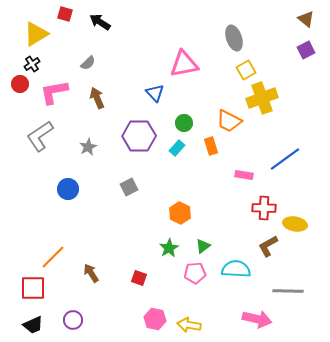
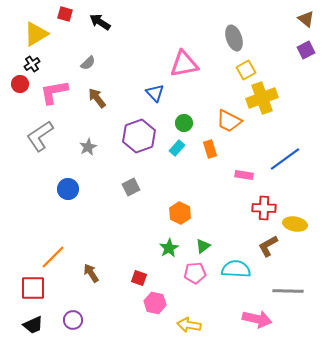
brown arrow at (97, 98): rotated 15 degrees counterclockwise
purple hexagon at (139, 136): rotated 20 degrees counterclockwise
orange rectangle at (211, 146): moved 1 px left, 3 px down
gray square at (129, 187): moved 2 px right
pink hexagon at (155, 319): moved 16 px up
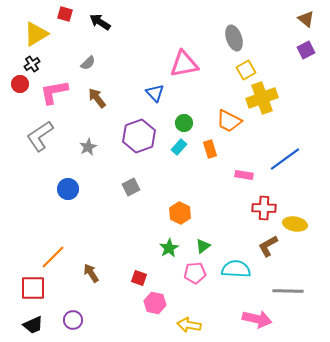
cyan rectangle at (177, 148): moved 2 px right, 1 px up
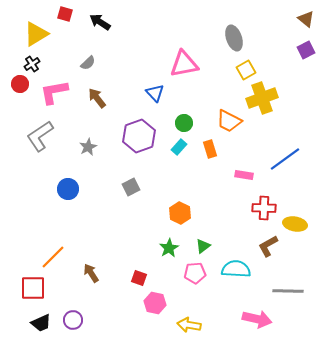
black trapezoid at (33, 325): moved 8 px right, 2 px up
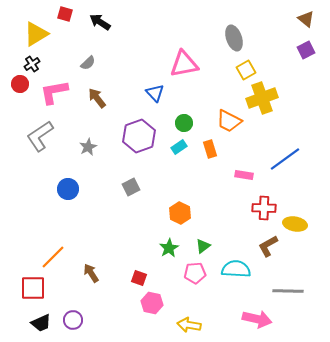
cyan rectangle at (179, 147): rotated 14 degrees clockwise
pink hexagon at (155, 303): moved 3 px left
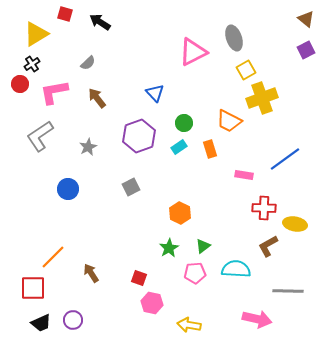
pink triangle at (184, 64): moved 9 px right, 12 px up; rotated 16 degrees counterclockwise
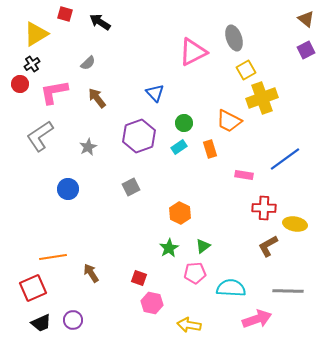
orange line at (53, 257): rotated 36 degrees clockwise
cyan semicircle at (236, 269): moved 5 px left, 19 px down
red square at (33, 288): rotated 24 degrees counterclockwise
pink arrow at (257, 319): rotated 32 degrees counterclockwise
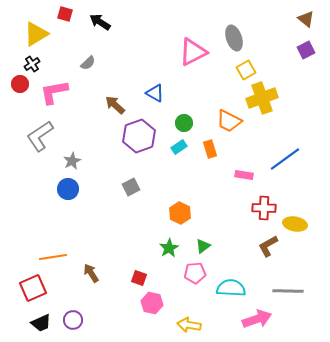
blue triangle at (155, 93): rotated 18 degrees counterclockwise
brown arrow at (97, 98): moved 18 px right, 7 px down; rotated 10 degrees counterclockwise
gray star at (88, 147): moved 16 px left, 14 px down
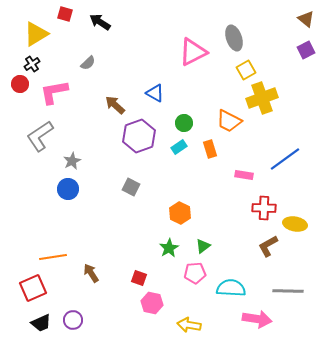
gray square at (131, 187): rotated 36 degrees counterclockwise
pink arrow at (257, 319): rotated 28 degrees clockwise
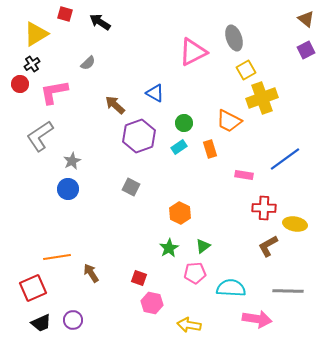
orange line at (53, 257): moved 4 px right
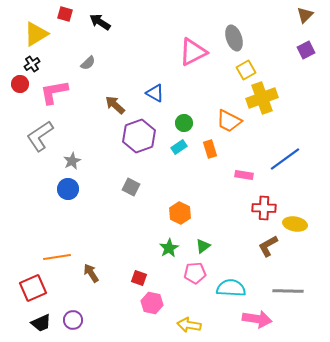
brown triangle at (306, 19): moved 1 px left, 4 px up; rotated 36 degrees clockwise
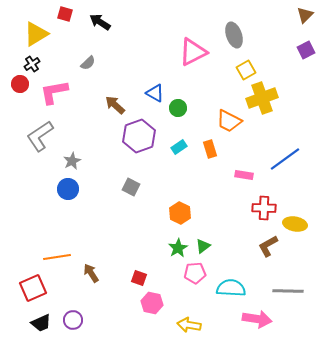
gray ellipse at (234, 38): moved 3 px up
green circle at (184, 123): moved 6 px left, 15 px up
green star at (169, 248): moved 9 px right
